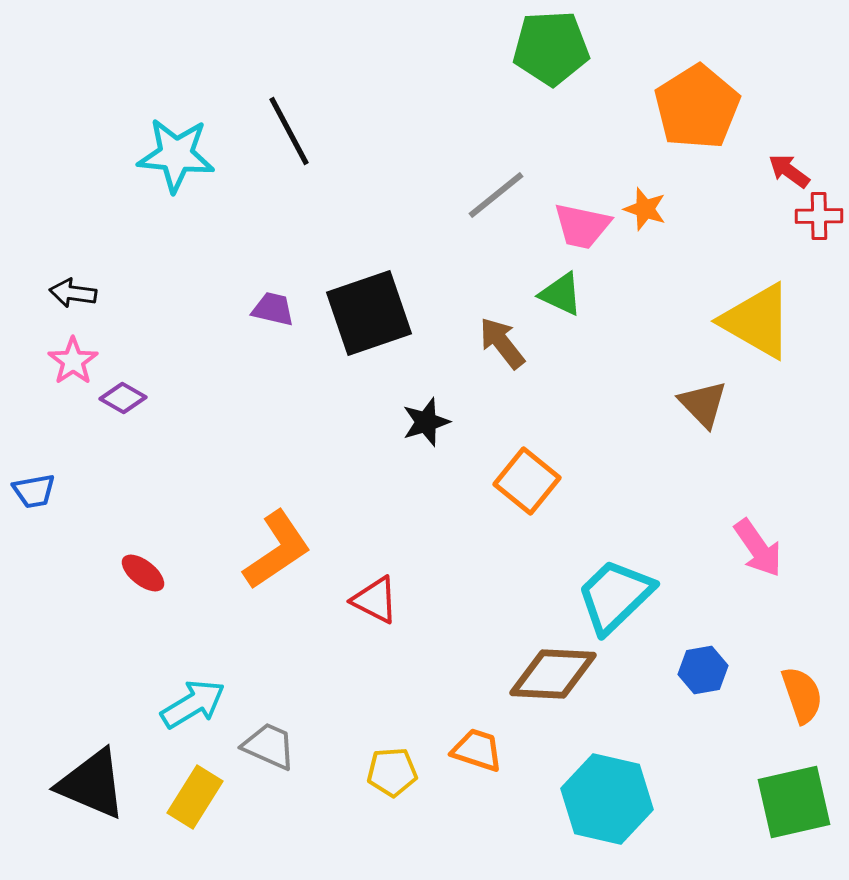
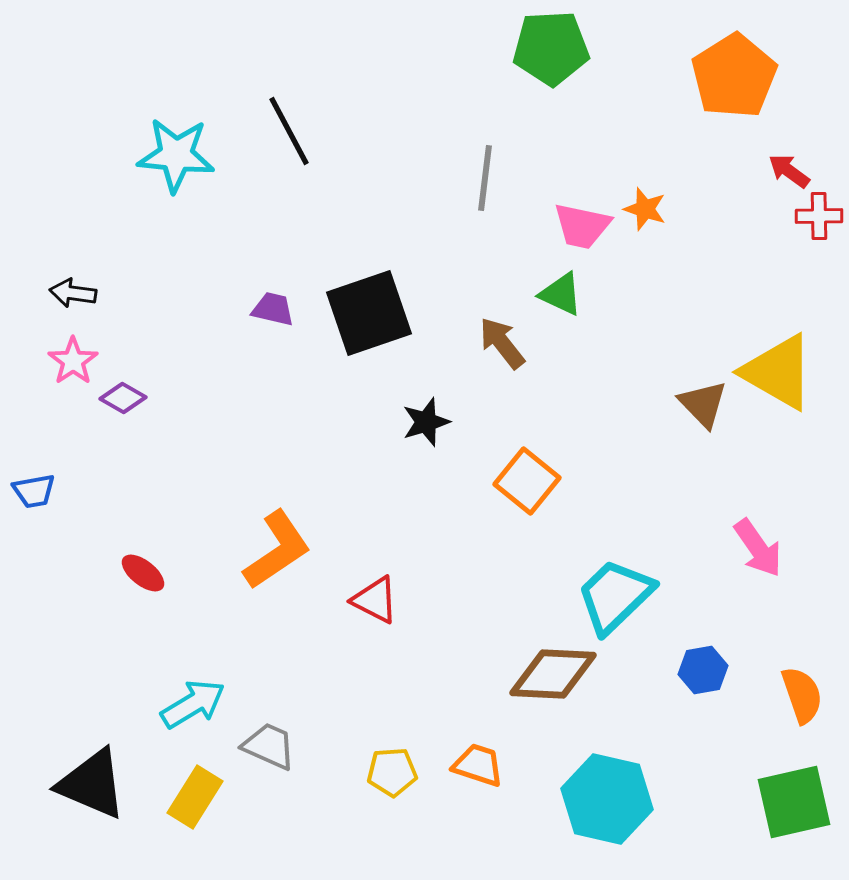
orange pentagon: moved 37 px right, 31 px up
gray line: moved 11 px left, 17 px up; rotated 44 degrees counterclockwise
yellow triangle: moved 21 px right, 51 px down
orange trapezoid: moved 1 px right, 15 px down
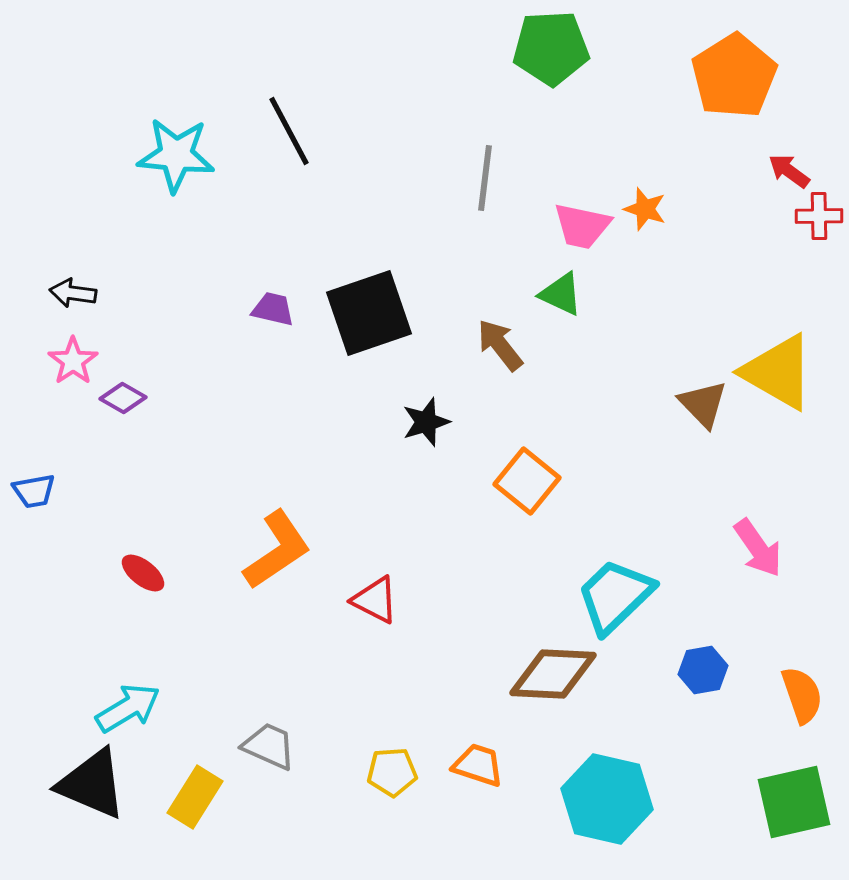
brown arrow: moved 2 px left, 2 px down
cyan arrow: moved 65 px left, 4 px down
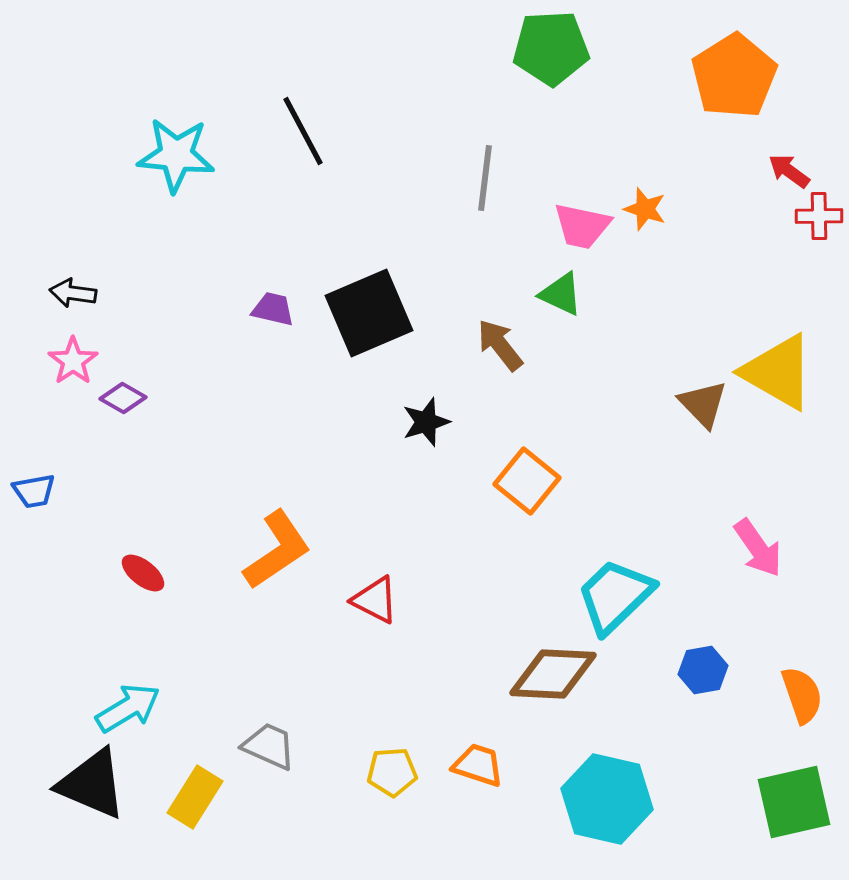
black line: moved 14 px right
black square: rotated 4 degrees counterclockwise
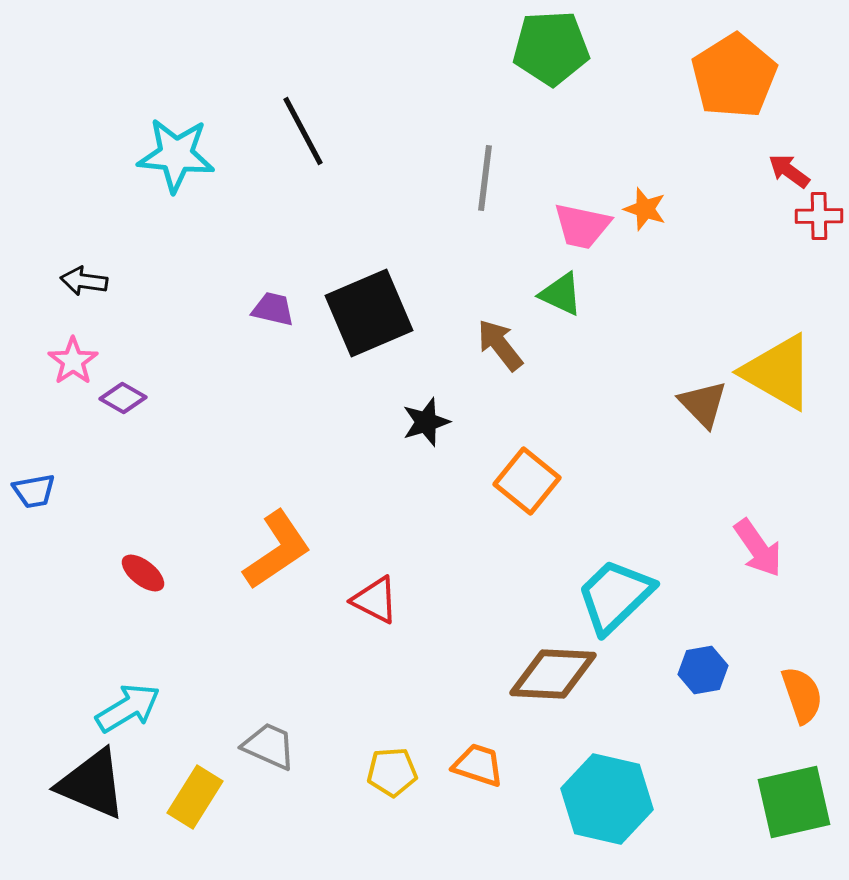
black arrow: moved 11 px right, 12 px up
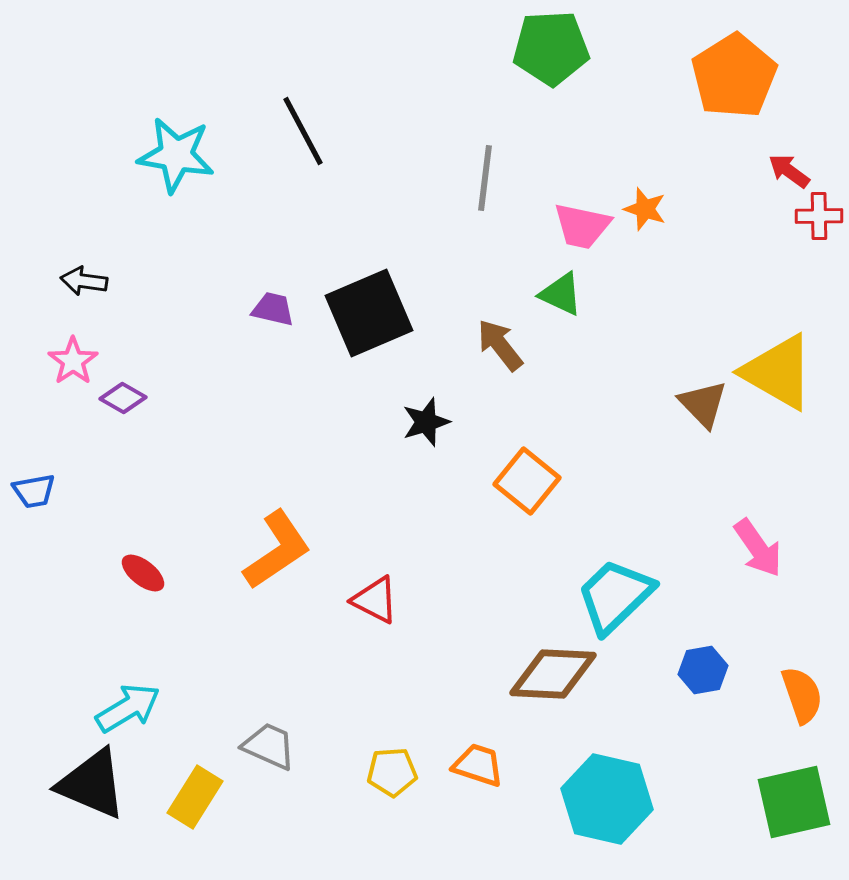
cyan star: rotated 4 degrees clockwise
